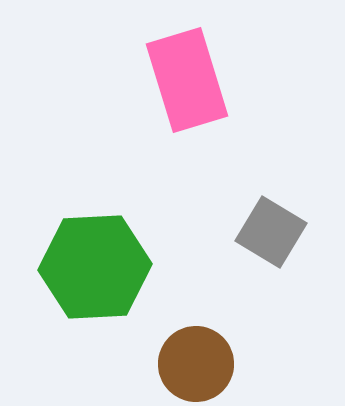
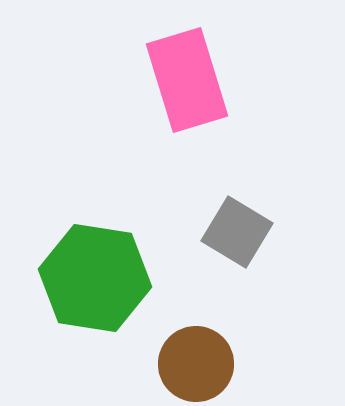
gray square: moved 34 px left
green hexagon: moved 11 px down; rotated 12 degrees clockwise
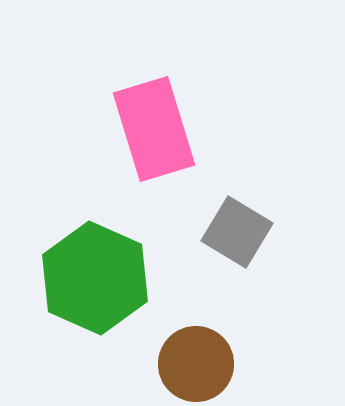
pink rectangle: moved 33 px left, 49 px down
green hexagon: rotated 15 degrees clockwise
